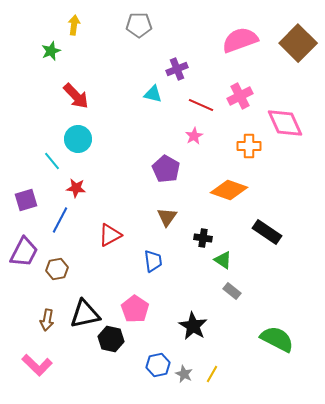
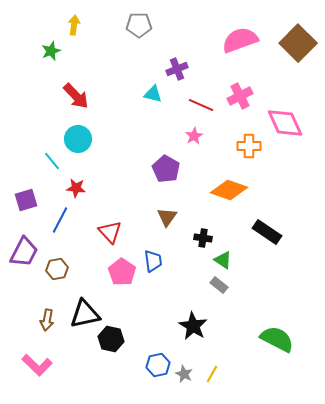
red triangle: moved 3 px up; rotated 45 degrees counterclockwise
gray rectangle: moved 13 px left, 6 px up
pink pentagon: moved 13 px left, 37 px up
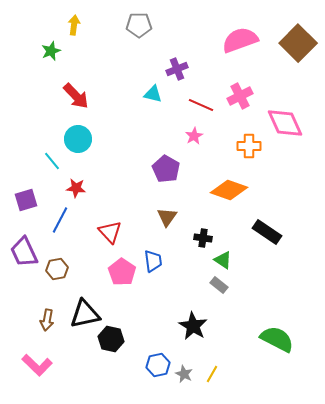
purple trapezoid: rotated 128 degrees clockwise
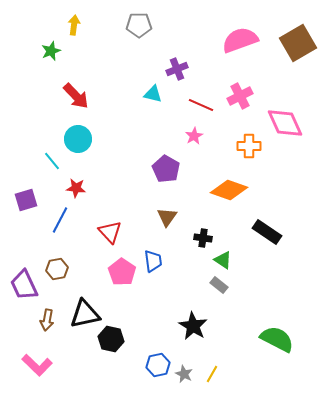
brown square: rotated 15 degrees clockwise
purple trapezoid: moved 33 px down
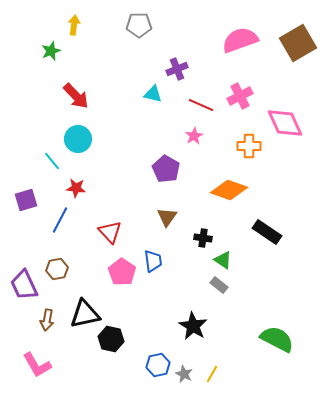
pink L-shape: rotated 16 degrees clockwise
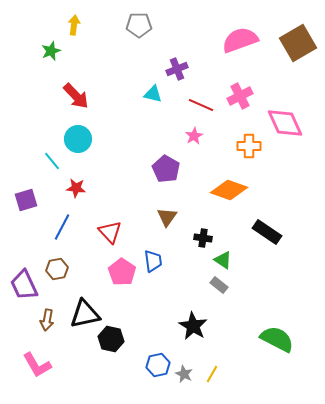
blue line: moved 2 px right, 7 px down
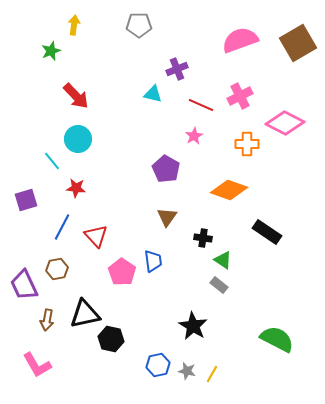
pink diamond: rotated 39 degrees counterclockwise
orange cross: moved 2 px left, 2 px up
red triangle: moved 14 px left, 4 px down
gray star: moved 3 px right, 3 px up; rotated 12 degrees counterclockwise
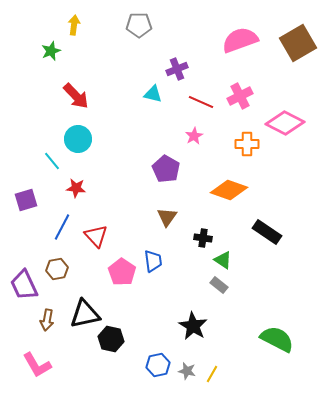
red line: moved 3 px up
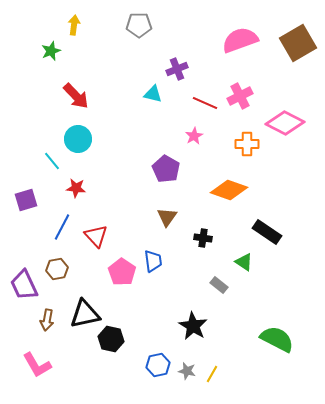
red line: moved 4 px right, 1 px down
green triangle: moved 21 px right, 2 px down
